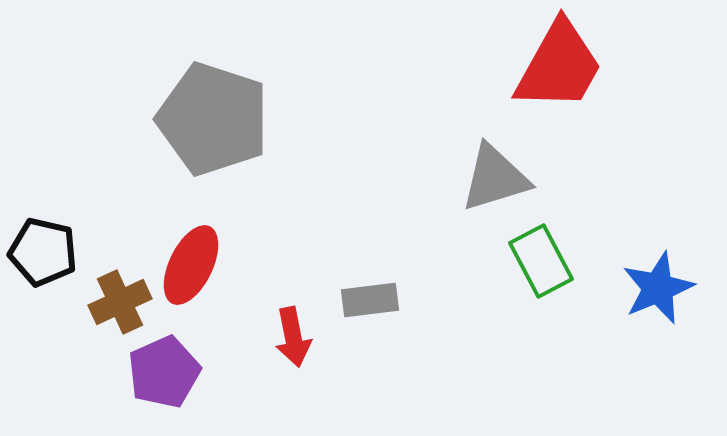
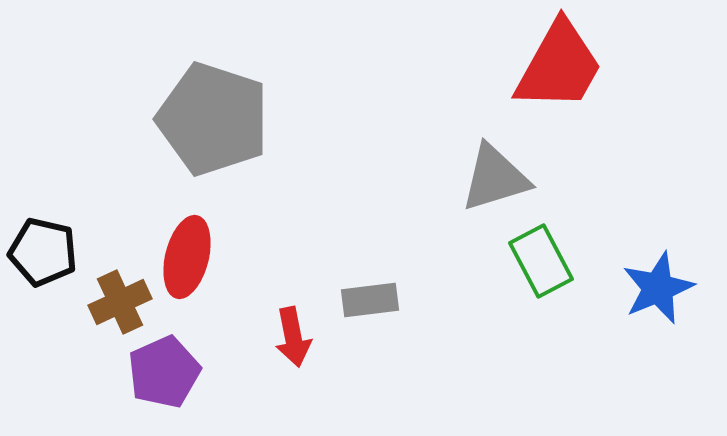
red ellipse: moved 4 px left, 8 px up; rotated 12 degrees counterclockwise
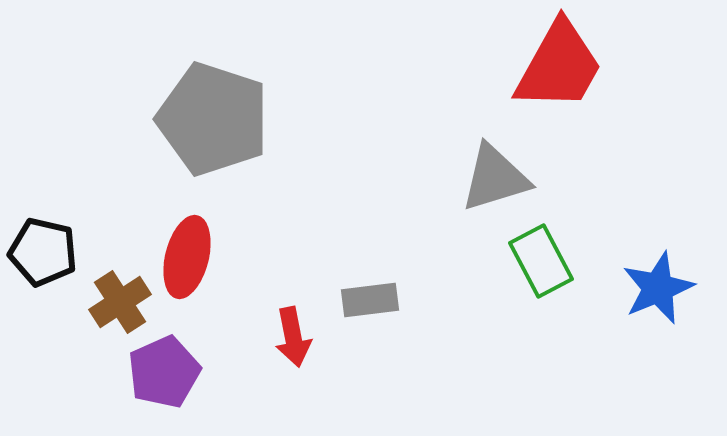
brown cross: rotated 8 degrees counterclockwise
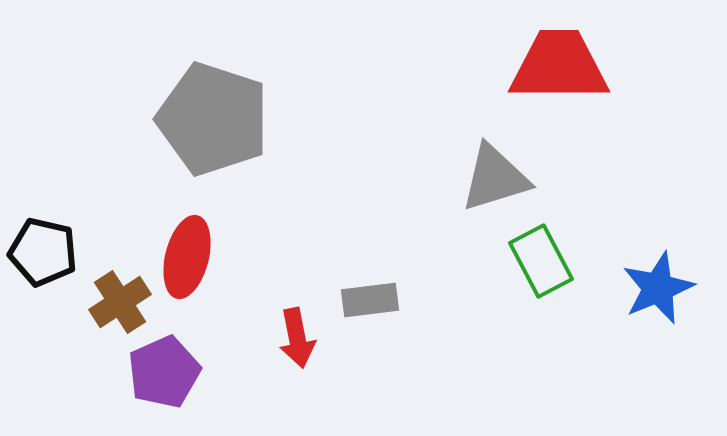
red trapezoid: rotated 119 degrees counterclockwise
red arrow: moved 4 px right, 1 px down
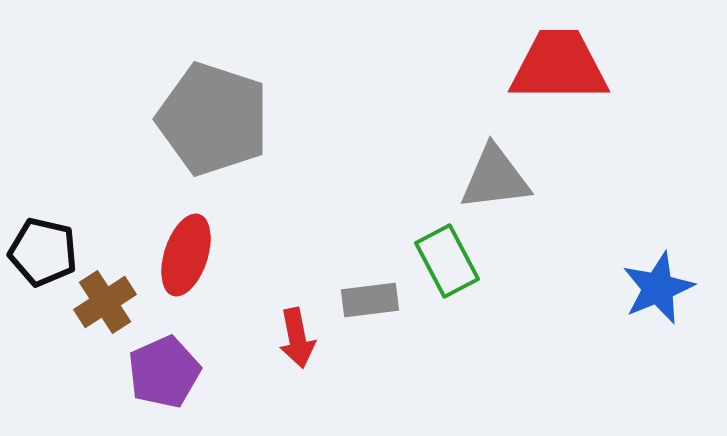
gray triangle: rotated 10 degrees clockwise
red ellipse: moved 1 px left, 2 px up; rotated 4 degrees clockwise
green rectangle: moved 94 px left
brown cross: moved 15 px left
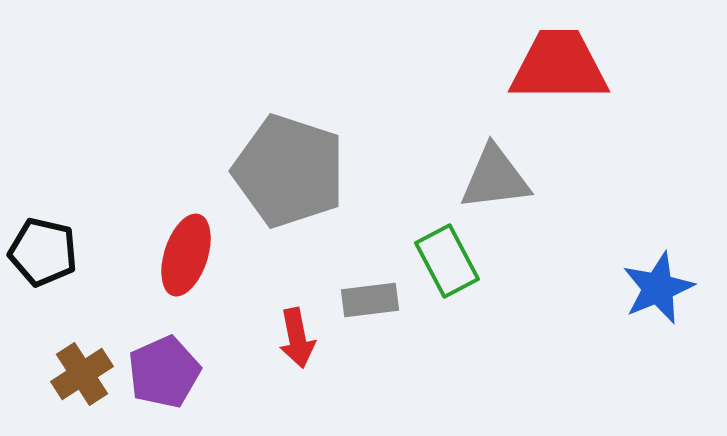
gray pentagon: moved 76 px right, 52 px down
brown cross: moved 23 px left, 72 px down
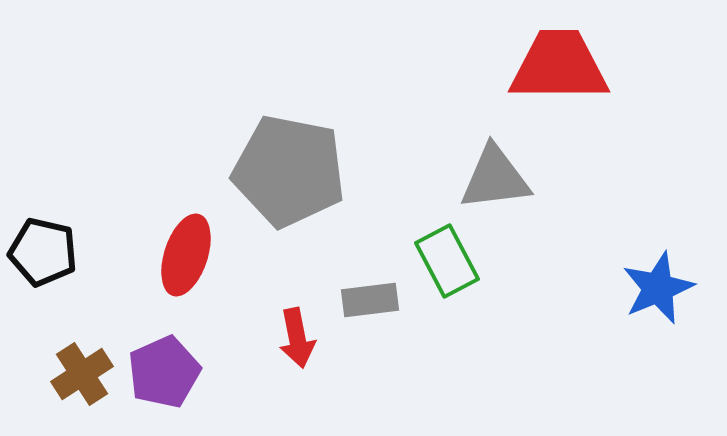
gray pentagon: rotated 7 degrees counterclockwise
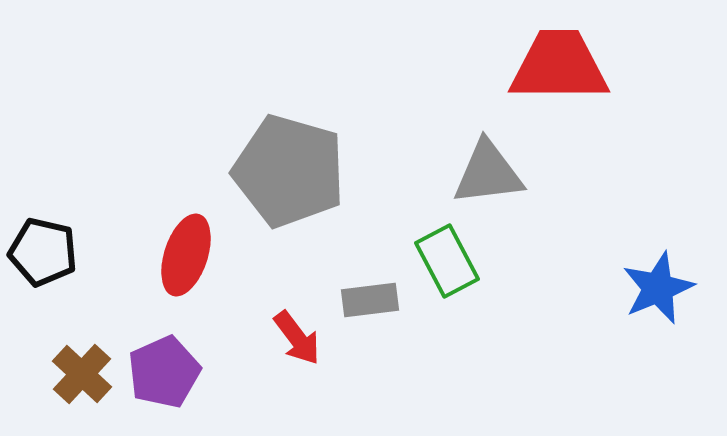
gray pentagon: rotated 5 degrees clockwise
gray triangle: moved 7 px left, 5 px up
red arrow: rotated 26 degrees counterclockwise
brown cross: rotated 14 degrees counterclockwise
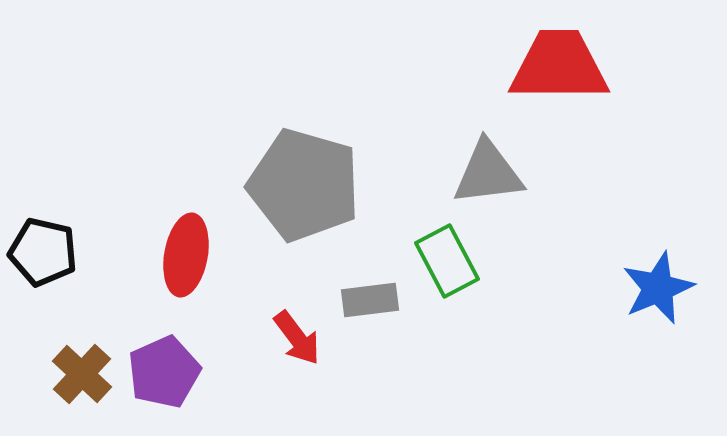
gray pentagon: moved 15 px right, 14 px down
red ellipse: rotated 8 degrees counterclockwise
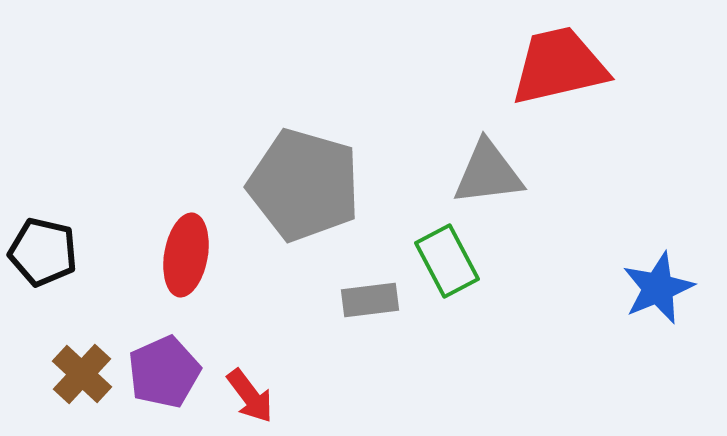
red trapezoid: rotated 13 degrees counterclockwise
red arrow: moved 47 px left, 58 px down
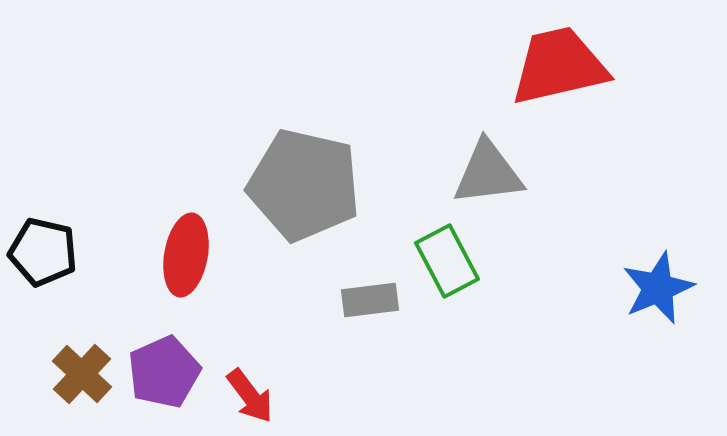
gray pentagon: rotated 3 degrees counterclockwise
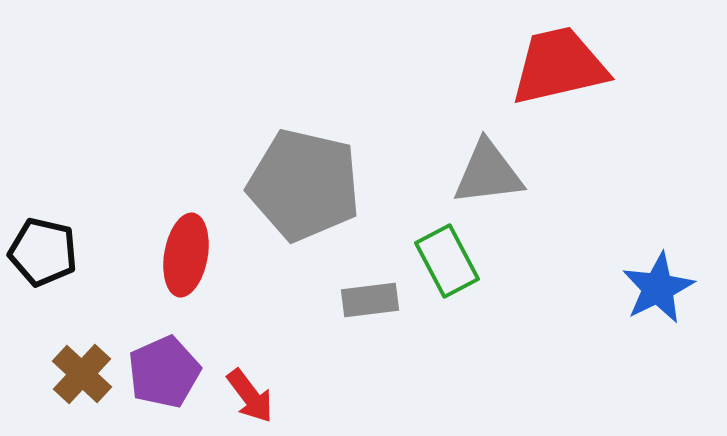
blue star: rotated 4 degrees counterclockwise
